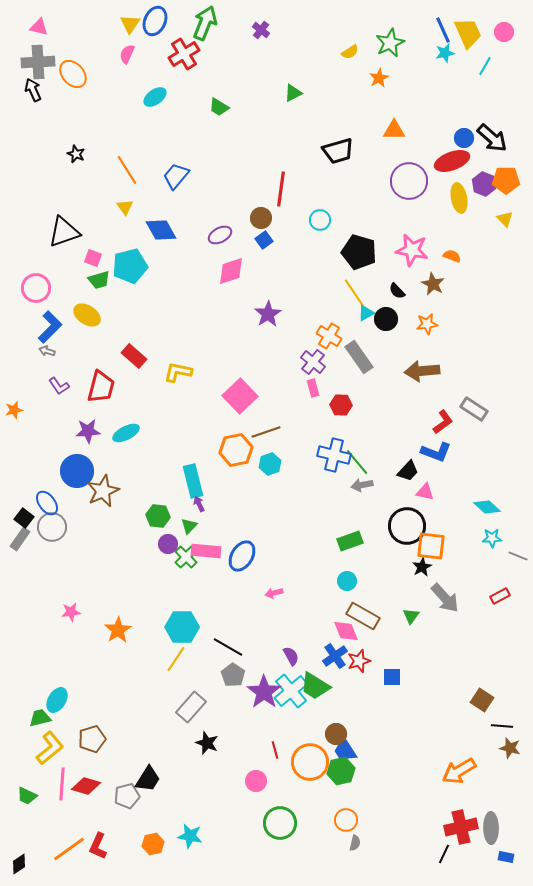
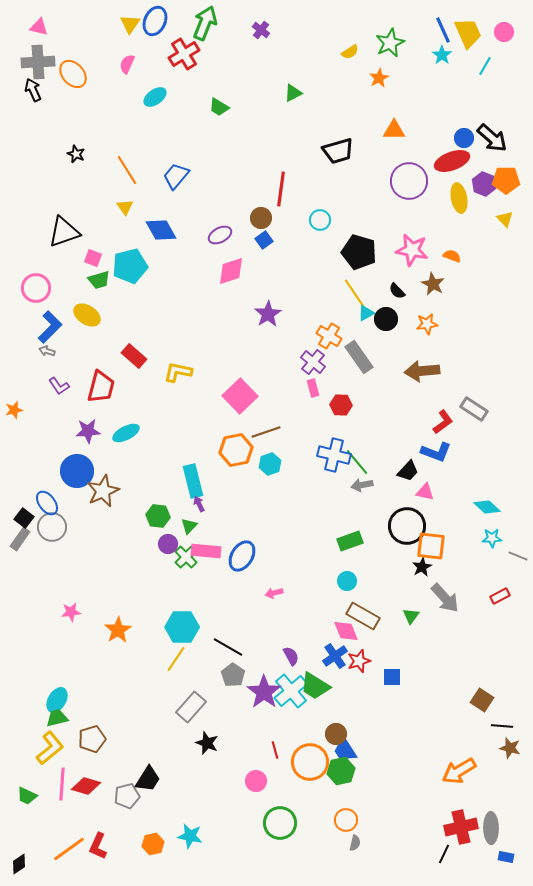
cyan star at (445, 53): moved 3 px left, 2 px down; rotated 24 degrees counterclockwise
pink semicircle at (127, 54): moved 10 px down
green trapezoid at (40, 718): moved 17 px right
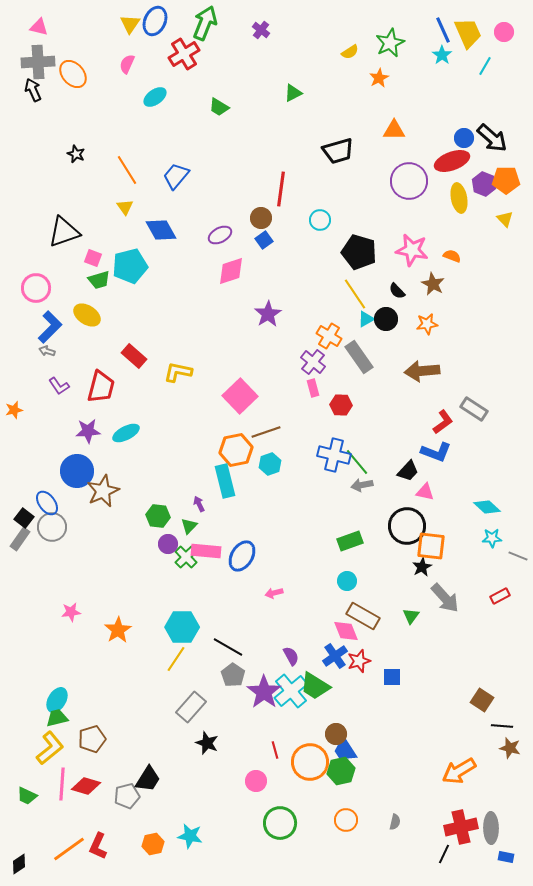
cyan triangle at (366, 313): moved 6 px down
cyan rectangle at (193, 481): moved 32 px right
gray semicircle at (355, 843): moved 40 px right, 21 px up
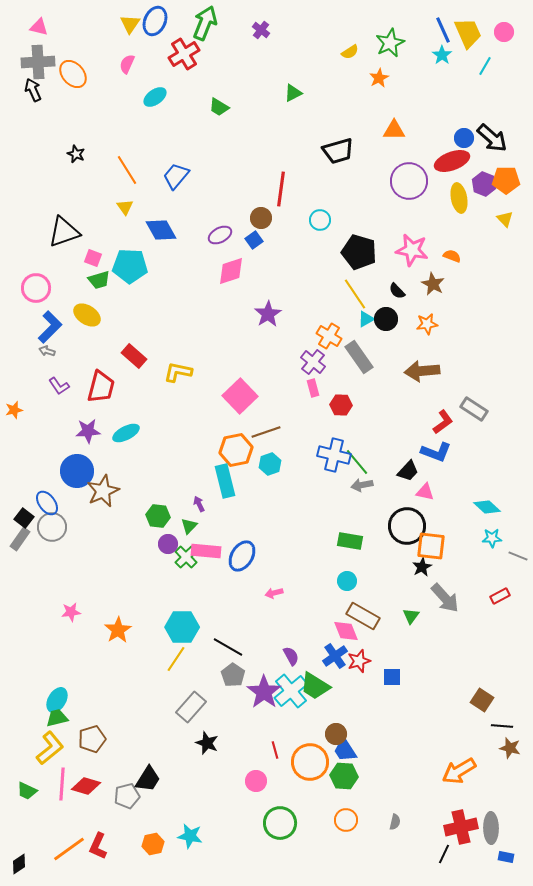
blue square at (264, 240): moved 10 px left
cyan pentagon at (130, 266): rotated 16 degrees clockwise
green rectangle at (350, 541): rotated 30 degrees clockwise
green hexagon at (341, 771): moved 3 px right, 5 px down; rotated 16 degrees clockwise
green trapezoid at (27, 796): moved 5 px up
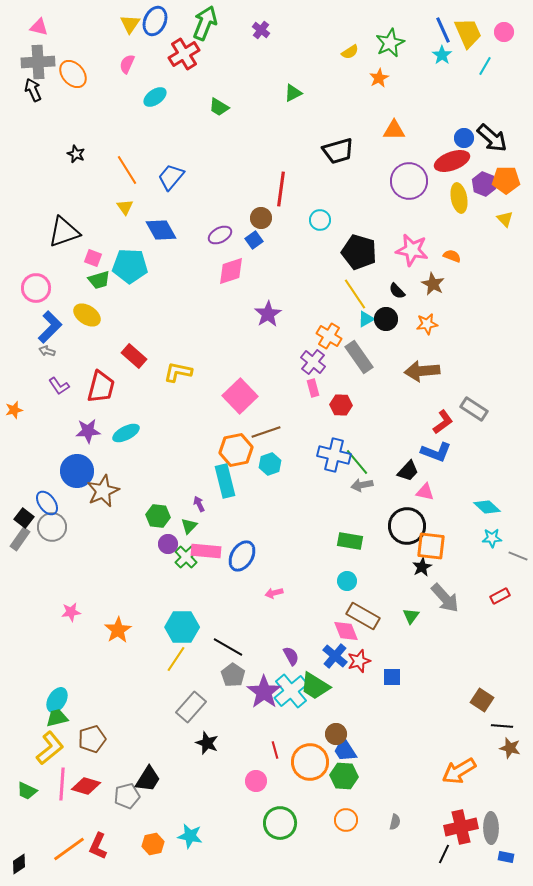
blue trapezoid at (176, 176): moved 5 px left, 1 px down
blue cross at (335, 656): rotated 15 degrees counterclockwise
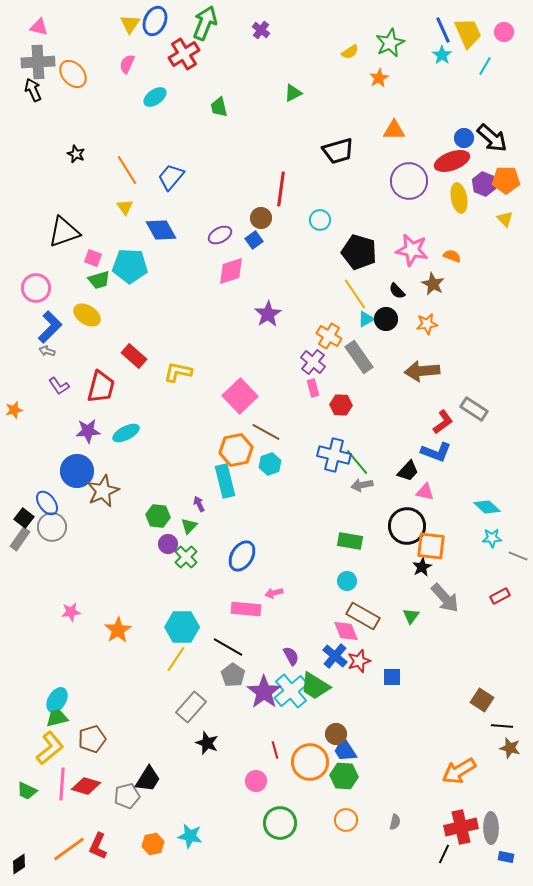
green trapezoid at (219, 107): rotated 45 degrees clockwise
brown line at (266, 432): rotated 48 degrees clockwise
pink rectangle at (206, 551): moved 40 px right, 58 px down
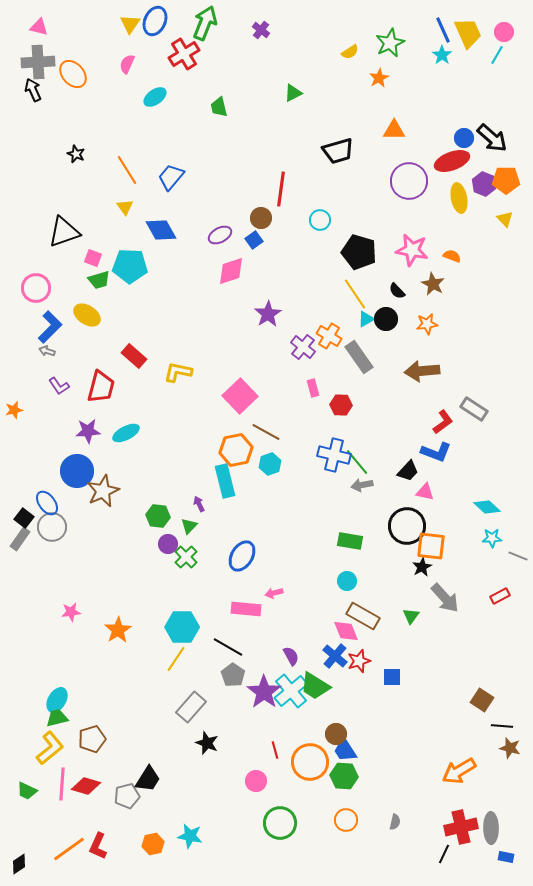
cyan line at (485, 66): moved 12 px right, 11 px up
purple cross at (313, 362): moved 10 px left, 15 px up
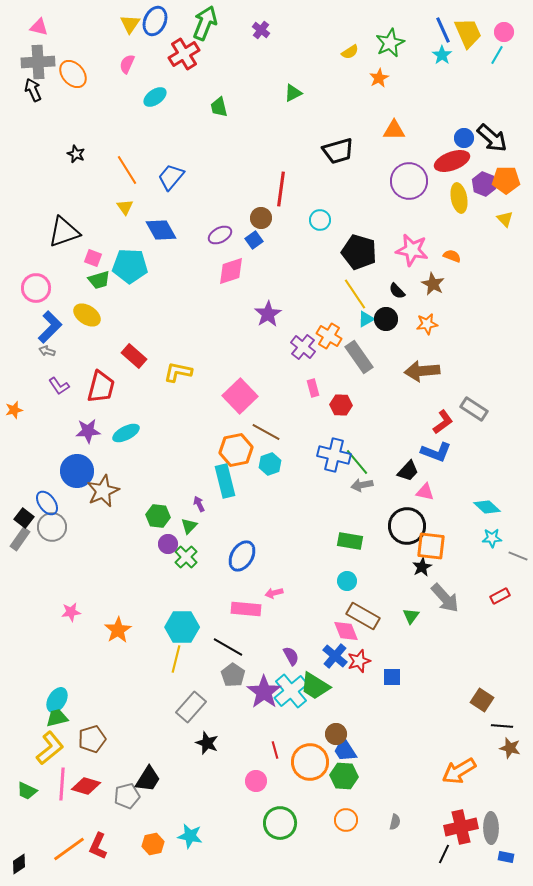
yellow line at (176, 659): rotated 20 degrees counterclockwise
